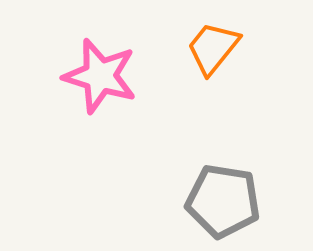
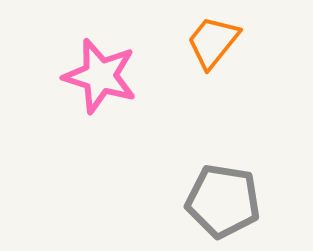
orange trapezoid: moved 6 px up
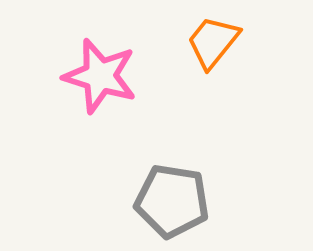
gray pentagon: moved 51 px left
